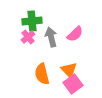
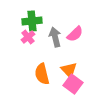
gray arrow: moved 4 px right
pink square: rotated 18 degrees counterclockwise
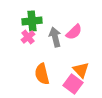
pink semicircle: moved 1 px left, 2 px up
orange triangle: moved 12 px right
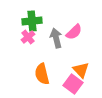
gray arrow: moved 1 px right, 1 px down
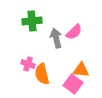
pink cross: moved 27 px down; rotated 32 degrees counterclockwise
orange triangle: rotated 42 degrees counterclockwise
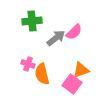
gray arrow: rotated 66 degrees clockwise
orange triangle: rotated 24 degrees counterclockwise
pink square: moved 1 px left
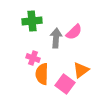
gray arrow: rotated 48 degrees counterclockwise
pink cross: moved 5 px right, 6 px up
orange triangle: rotated 18 degrees counterclockwise
orange semicircle: rotated 15 degrees clockwise
pink square: moved 7 px left
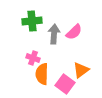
gray arrow: moved 2 px left, 4 px up
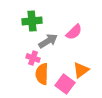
gray arrow: moved 6 px left, 7 px down; rotated 54 degrees clockwise
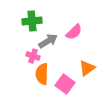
pink cross: moved 2 px up
orange triangle: moved 6 px right, 2 px up
